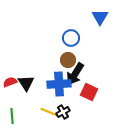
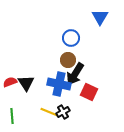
blue cross: rotated 15 degrees clockwise
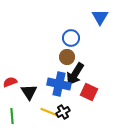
brown circle: moved 1 px left, 3 px up
black triangle: moved 3 px right, 9 px down
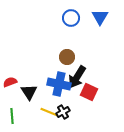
blue circle: moved 20 px up
black arrow: moved 2 px right, 3 px down
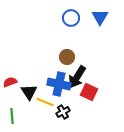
yellow line: moved 4 px left, 10 px up
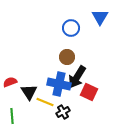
blue circle: moved 10 px down
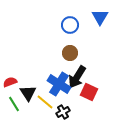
blue circle: moved 1 px left, 3 px up
brown circle: moved 3 px right, 4 px up
blue cross: rotated 20 degrees clockwise
black triangle: moved 1 px left, 1 px down
yellow line: rotated 18 degrees clockwise
green line: moved 2 px right, 12 px up; rotated 28 degrees counterclockwise
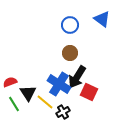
blue triangle: moved 2 px right, 2 px down; rotated 24 degrees counterclockwise
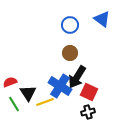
blue cross: moved 1 px right, 2 px down
yellow line: rotated 60 degrees counterclockwise
black cross: moved 25 px right; rotated 16 degrees clockwise
